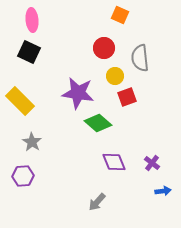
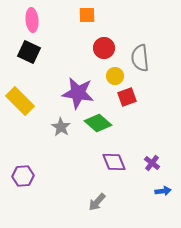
orange square: moved 33 px left; rotated 24 degrees counterclockwise
gray star: moved 29 px right, 15 px up
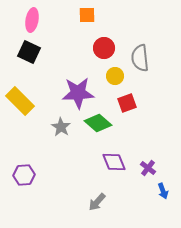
pink ellipse: rotated 15 degrees clockwise
purple star: rotated 12 degrees counterclockwise
red square: moved 6 px down
purple cross: moved 4 px left, 5 px down
purple hexagon: moved 1 px right, 1 px up
blue arrow: rotated 77 degrees clockwise
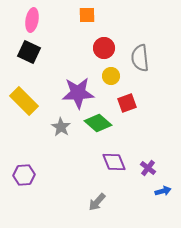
yellow circle: moved 4 px left
yellow rectangle: moved 4 px right
blue arrow: rotated 84 degrees counterclockwise
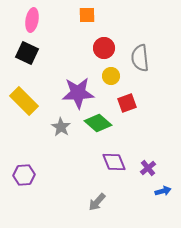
black square: moved 2 px left, 1 px down
purple cross: rotated 14 degrees clockwise
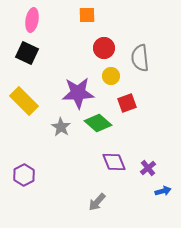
purple hexagon: rotated 25 degrees counterclockwise
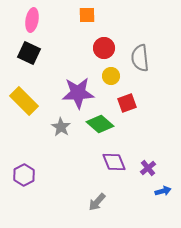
black square: moved 2 px right
green diamond: moved 2 px right, 1 px down
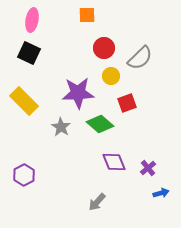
gray semicircle: rotated 128 degrees counterclockwise
blue arrow: moved 2 px left, 2 px down
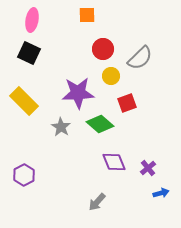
red circle: moved 1 px left, 1 px down
